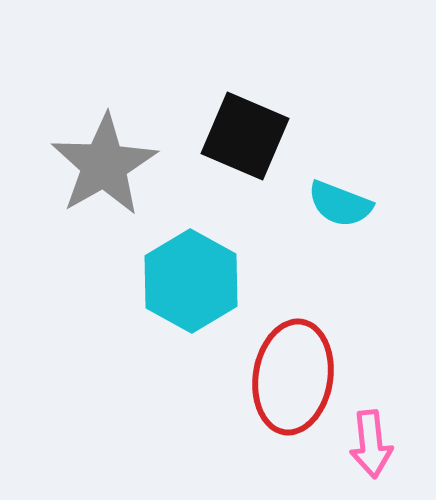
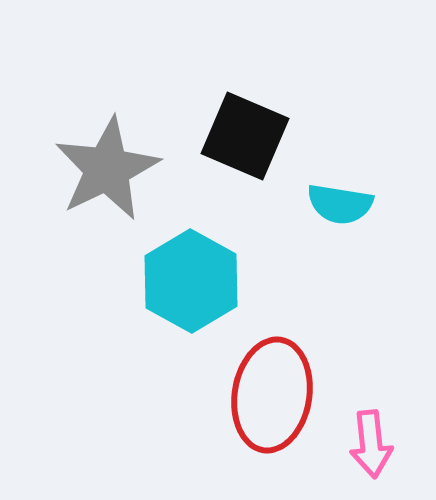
gray star: moved 3 px right, 4 px down; rotated 4 degrees clockwise
cyan semicircle: rotated 12 degrees counterclockwise
red ellipse: moved 21 px left, 18 px down
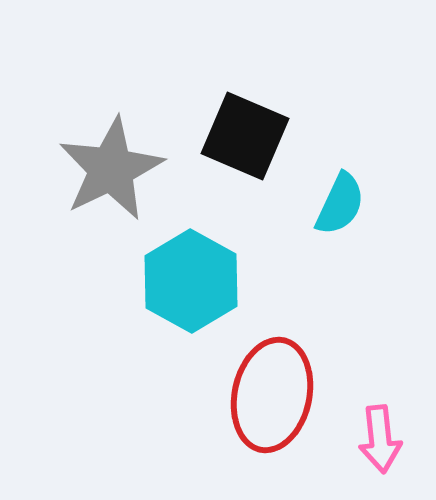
gray star: moved 4 px right
cyan semicircle: rotated 74 degrees counterclockwise
red ellipse: rotated 3 degrees clockwise
pink arrow: moved 9 px right, 5 px up
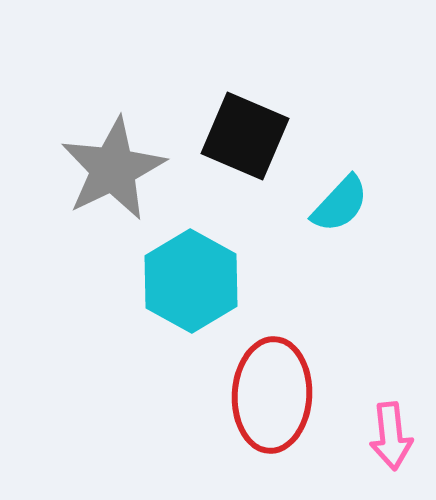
gray star: moved 2 px right
cyan semicircle: rotated 18 degrees clockwise
red ellipse: rotated 9 degrees counterclockwise
pink arrow: moved 11 px right, 3 px up
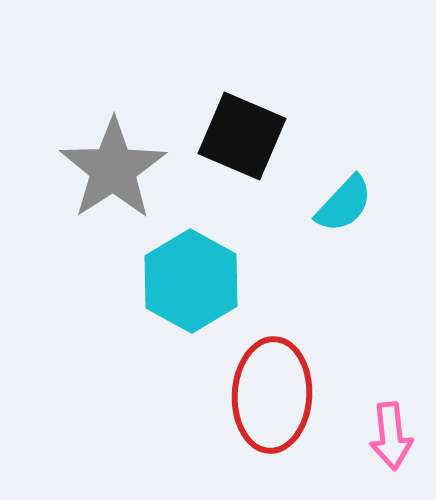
black square: moved 3 px left
gray star: rotated 7 degrees counterclockwise
cyan semicircle: moved 4 px right
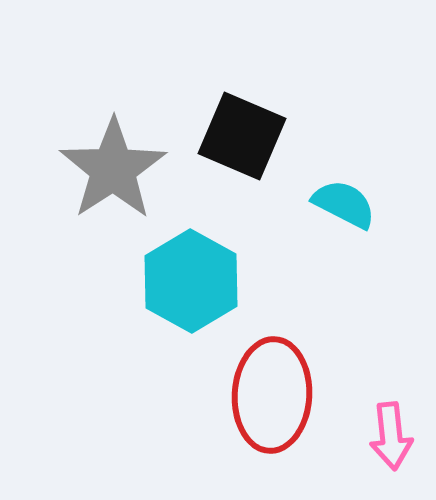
cyan semicircle: rotated 106 degrees counterclockwise
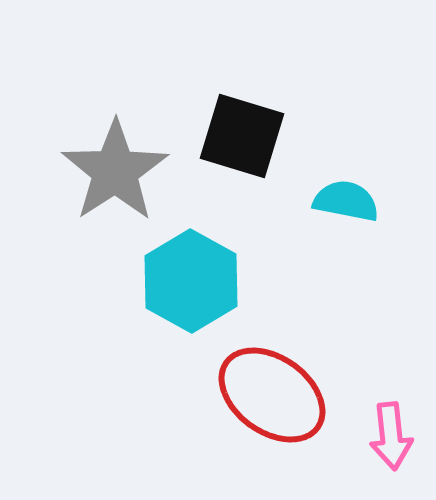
black square: rotated 6 degrees counterclockwise
gray star: moved 2 px right, 2 px down
cyan semicircle: moved 2 px right, 3 px up; rotated 16 degrees counterclockwise
red ellipse: rotated 57 degrees counterclockwise
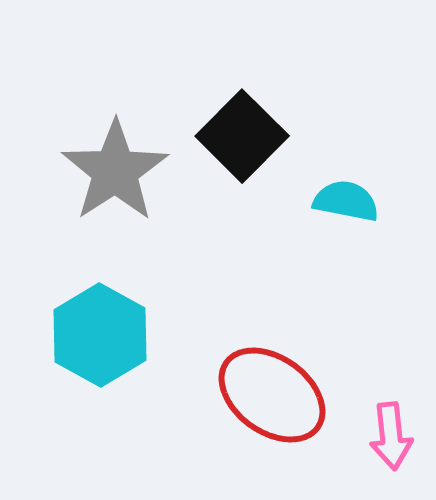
black square: rotated 28 degrees clockwise
cyan hexagon: moved 91 px left, 54 px down
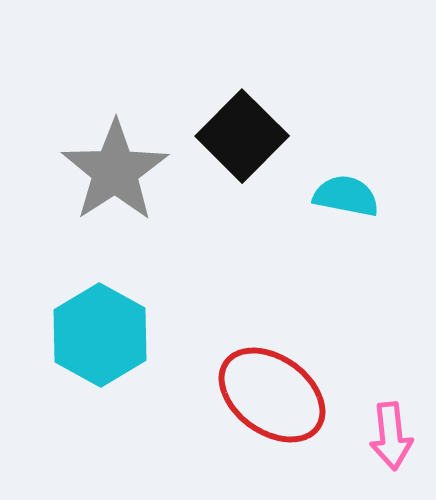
cyan semicircle: moved 5 px up
